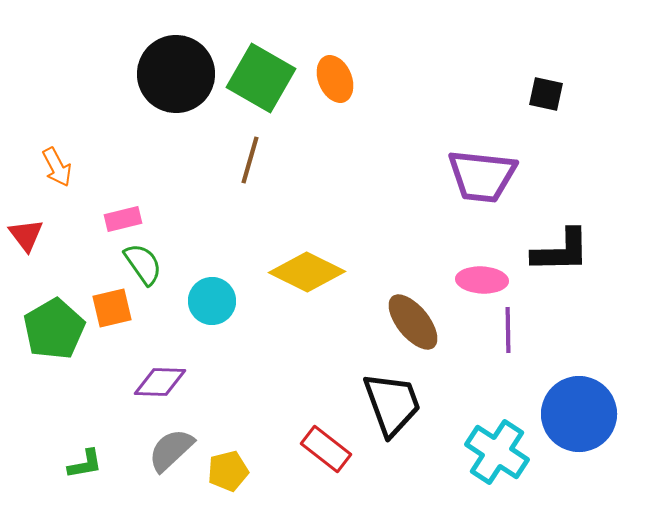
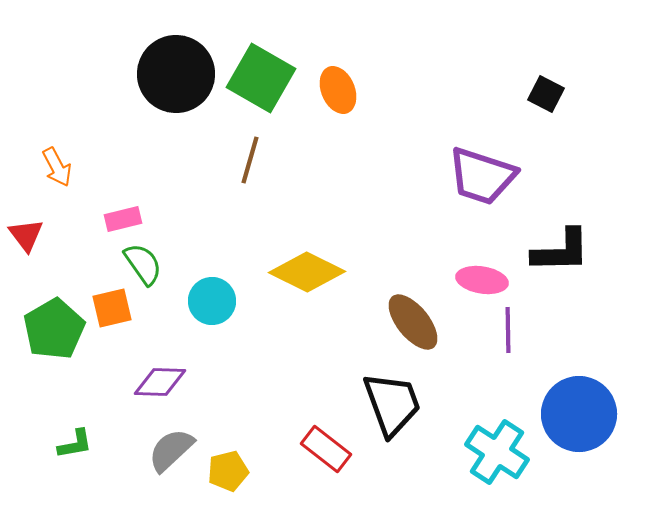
orange ellipse: moved 3 px right, 11 px down
black square: rotated 15 degrees clockwise
purple trapezoid: rotated 12 degrees clockwise
pink ellipse: rotated 6 degrees clockwise
green L-shape: moved 10 px left, 20 px up
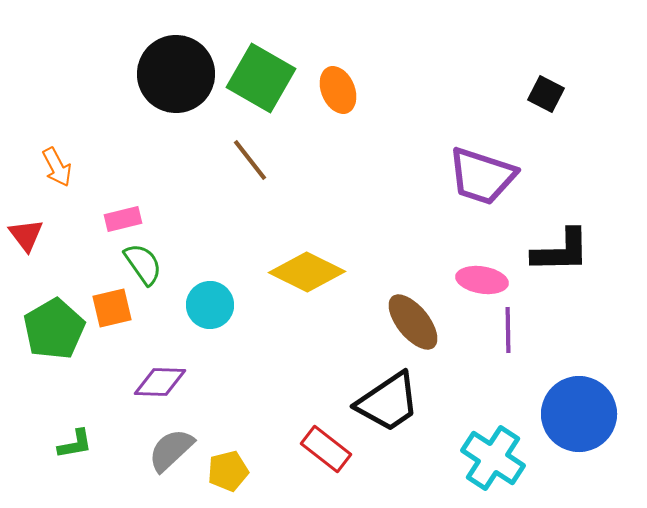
brown line: rotated 54 degrees counterclockwise
cyan circle: moved 2 px left, 4 px down
black trapezoid: moved 4 px left, 2 px up; rotated 76 degrees clockwise
cyan cross: moved 4 px left, 6 px down
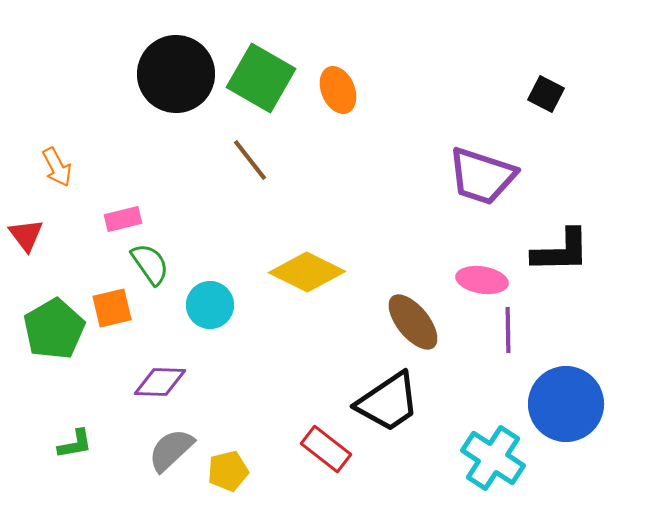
green semicircle: moved 7 px right
blue circle: moved 13 px left, 10 px up
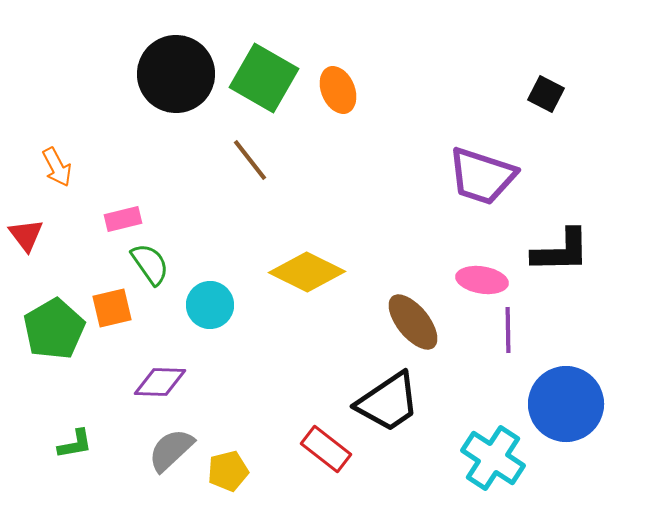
green square: moved 3 px right
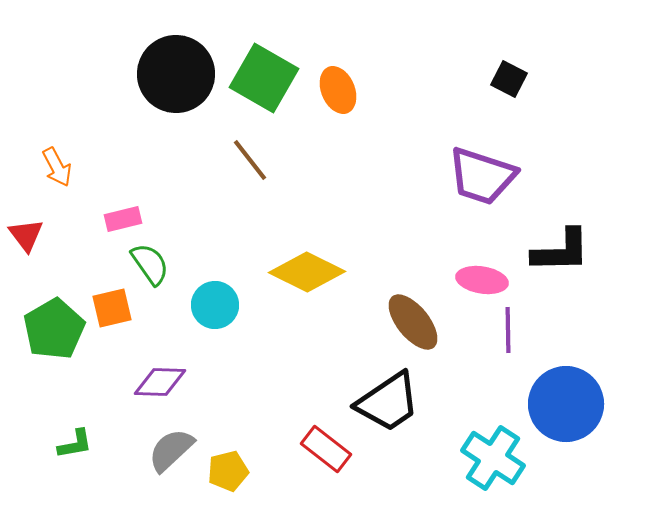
black square: moved 37 px left, 15 px up
cyan circle: moved 5 px right
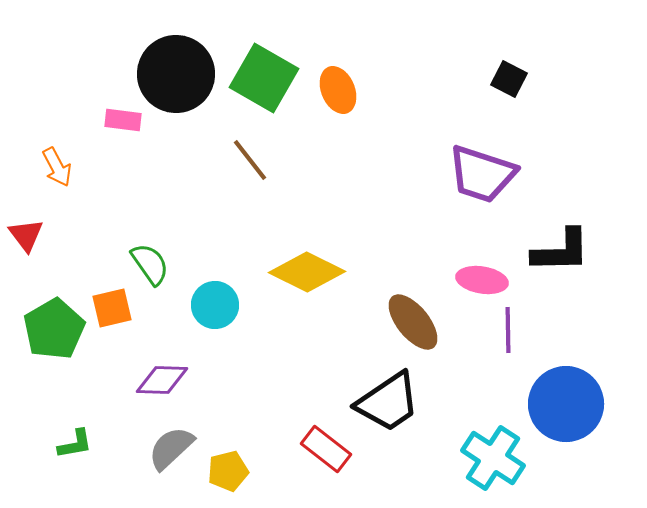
purple trapezoid: moved 2 px up
pink rectangle: moved 99 px up; rotated 21 degrees clockwise
purple diamond: moved 2 px right, 2 px up
gray semicircle: moved 2 px up
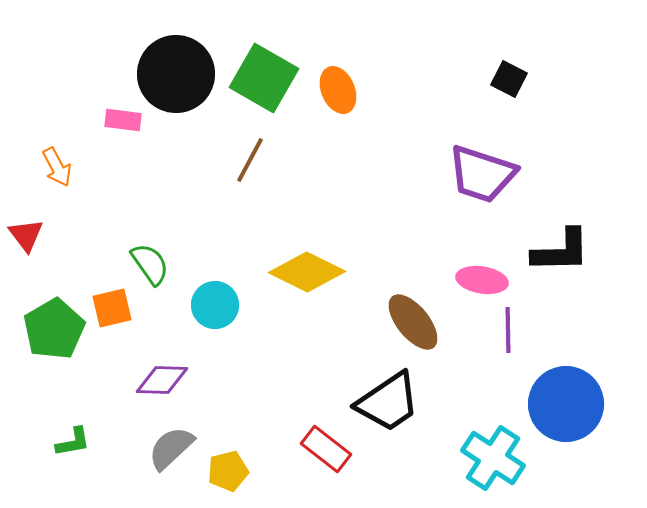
brown line: rotated 66 degrees clockwise
green L-shape: moved 2 px left, 2 px up
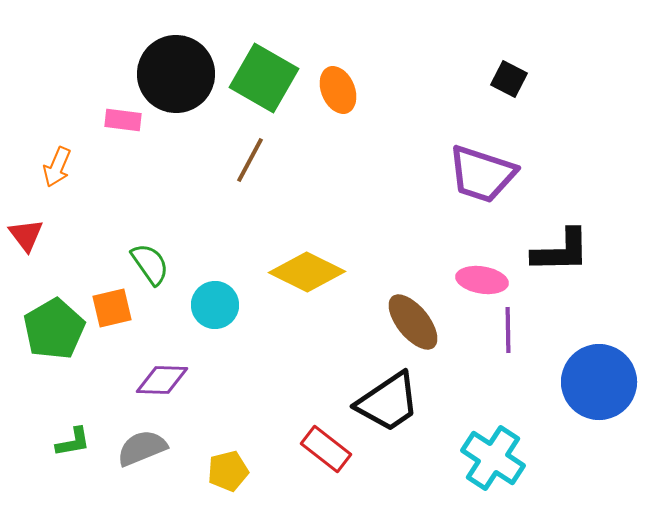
orange arrow: rotated 51 degrees clockwise
blue circle: moved 33 px right, 22 px up
gray semicircle: moved 29 px left; rotated 21 degrees clockwise
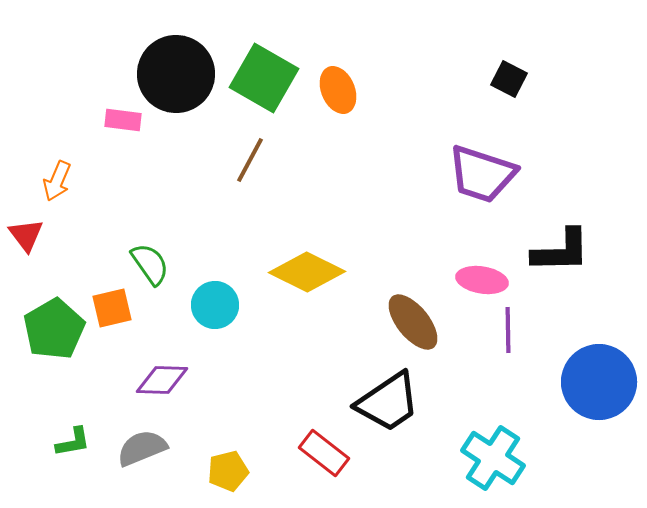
orange arrow: moved 14 px down
red rectangle: moved 2 px left, 4 px down
